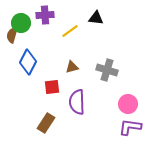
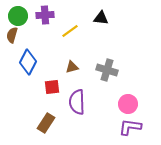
black triangle: moved 5 px right
green circle: moved 3 px left, 7 px up
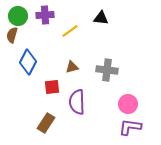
gray cross: rotated 10 degrees counterclockwise
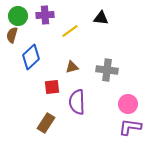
blue diamond: moved 3 px right, 5 px up; rotated 20 degrees clockwise
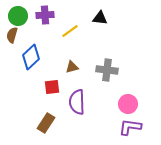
black triangle: moved 1 px left
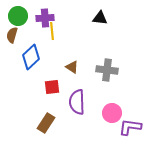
purple cross: moved 3 px down
yellow line: moved 18 px left; rotated 60 degrees counterclockwise
brown triangle: rotated 48 degrees clockwise
pink circle: moved 16 px left, 9 px down
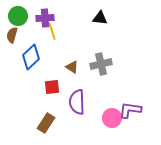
yellow line: rotated 12 degrees counterclockwise
gray cross: moved 6 px left, 6 px up; rotated 20 degrees counterclockwise
pink circle: moved 5 px down
purple L-shape: moved 17 px up
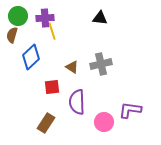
pink circle: moved 8 px left, 4 px down
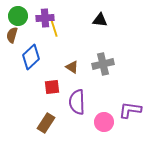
black triangle: moved 2 px down
yellow line: moved 2 px right, 3 px up
gray cross: moved 2 px right
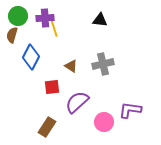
blue diamond: rotated 20 degrees counterclockwise
brown triangle: moved 1 px left, 1 px up
purple semicircle: rotated 50 degrees clockwise
brown rectangle: moved 1 px right, 4 px down
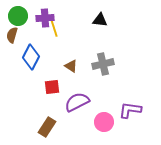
purple semicircle: rotated 15 degrees clockwise
